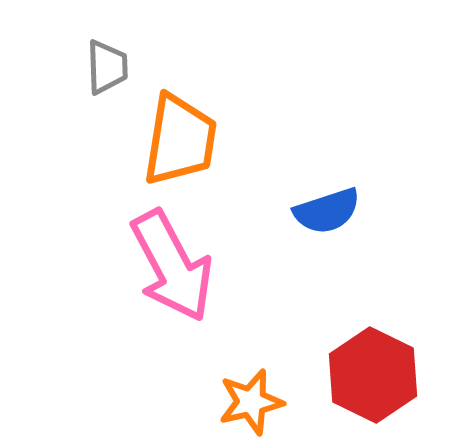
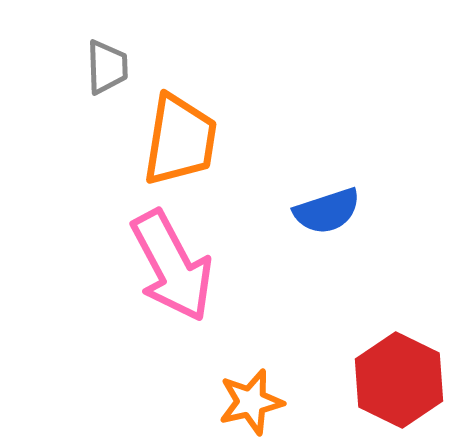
red hexagon: moved 26 px right, 5 px down
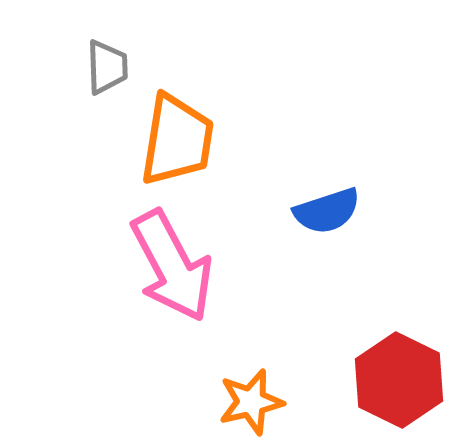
orange trapezoid: moved 3 px left
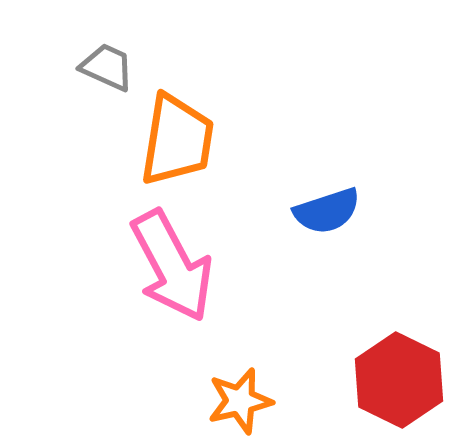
gray trapezoid: rotated 64 degrees counterclockwise
orange star: moved 11 px left, 1 px up
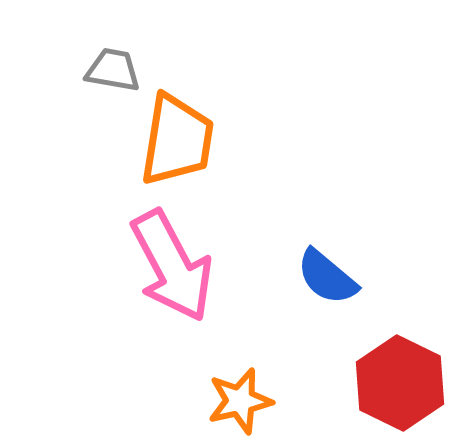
gray trapezoid: moved 6 px right, 3 px down; rotated 14 degrees counterclockwise
blue semicircle: moved 66 px down; rotated 58 degrees clockwise
red hexagon: moved 1 px right, 3 px down
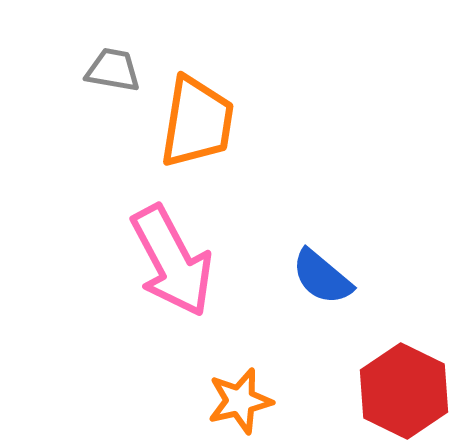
orange trapezoid: moved 20 px right, 18 px up
pink arrow: moved 5 px up
blue semicircle: moved 5 px left
red hexagon: moved 4 px right, 8 px down
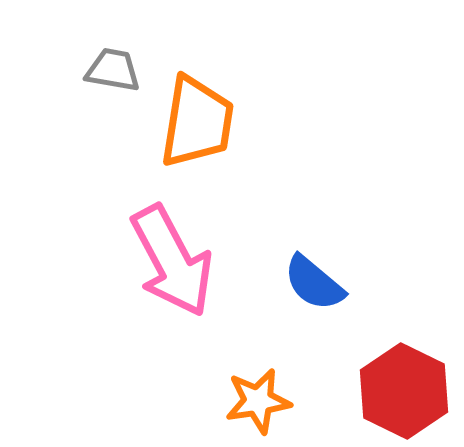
blue semicircle: moved 8 px left, 6 px down
orange star: moved 18 px right; rotated 4 degrees clockwise
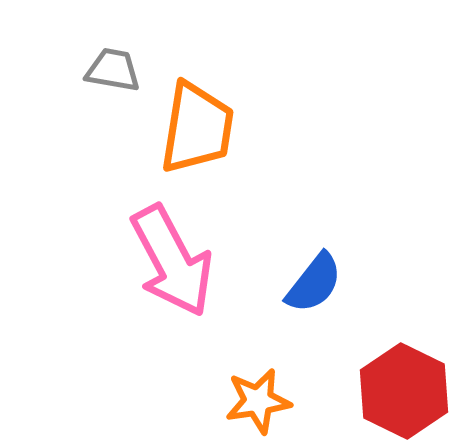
orange trapezoid: moved 6 px down
blue semicircle: rotated 92 degrees counterclockwise
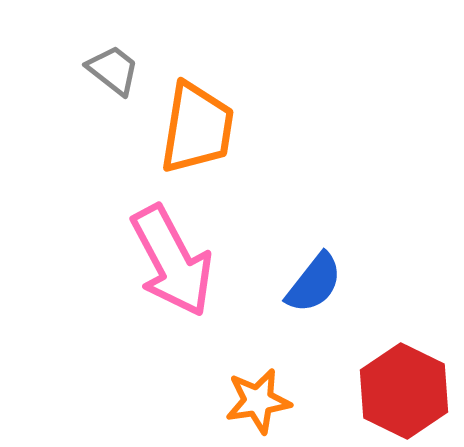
gray trapezoid: rotated 28 degrees clockwise
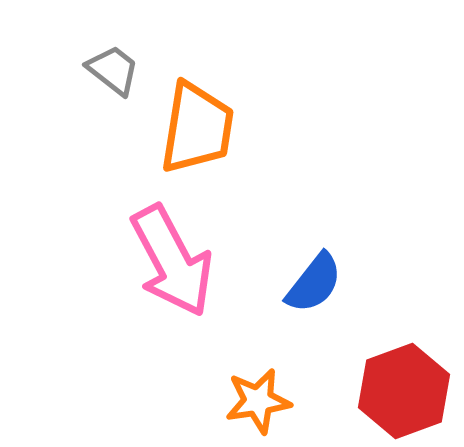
red hexagon: rotated 14 degrees clockwise
